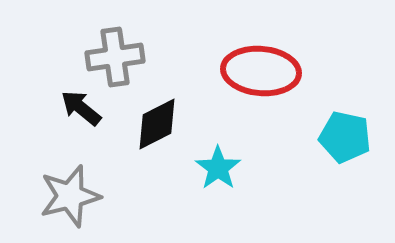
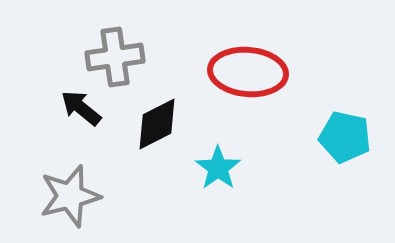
red ellipse: moved 13 px left, 1 px down
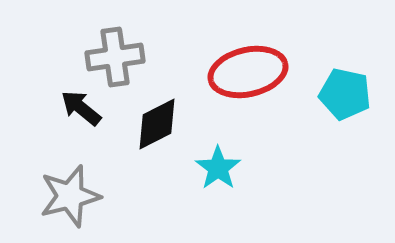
red ellipse: rotated 18 degrees counterclockwise
cyan pentagon: moved 43 px up
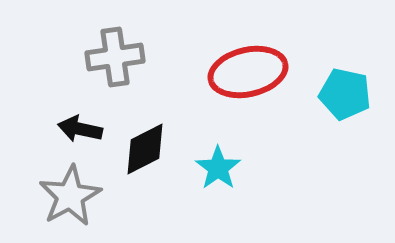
black arrow: moved 1 px left, 21 px down; rotated 27 degrees counterclockwise
black diamond: moved 12 px left, 25 px down
gray star: rotated 14 degrees counterclockwise
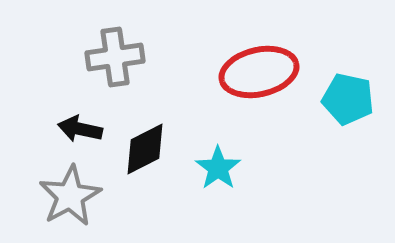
red ellipse: moved 11 px right
cyan pentagon: moved 3 px right, 5 px down
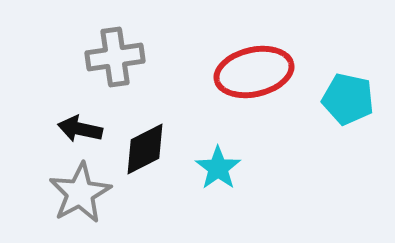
red ellipse: moved 5 px left
gray star: moved 10 px right, 3 px up
